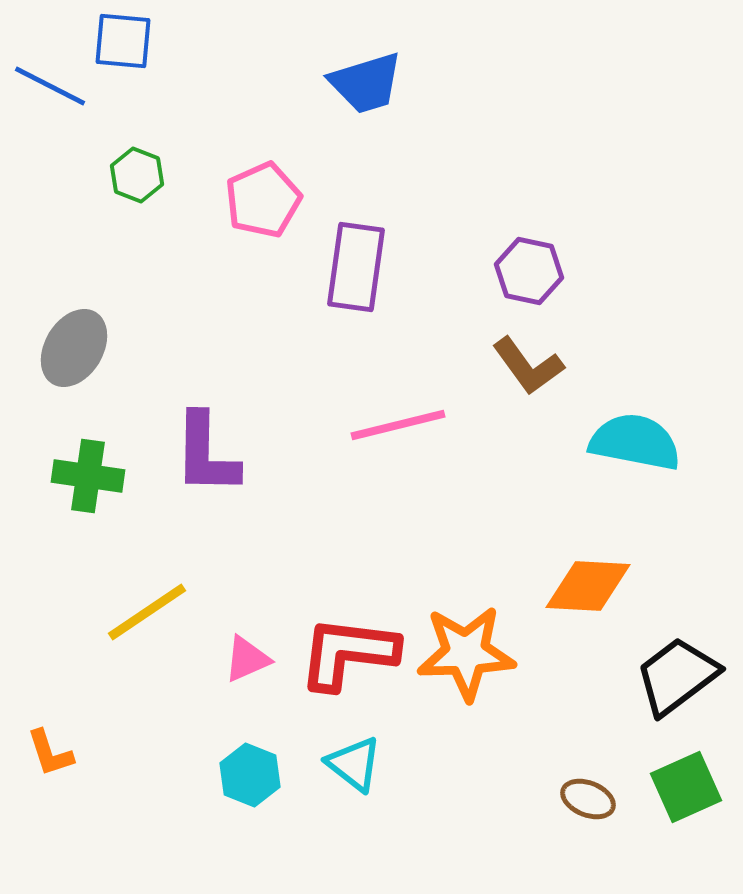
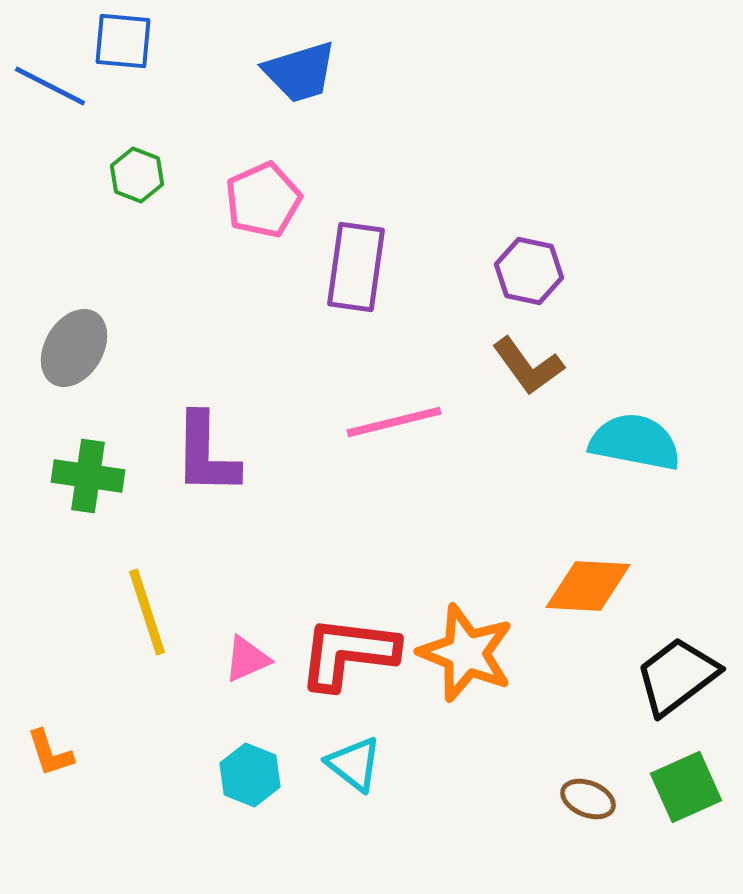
blue trapezoid: moved 66 px left, 11 px up
pink line: moved 4 px left, 3 px up
yellow line: rotated 74 degrees counterclockwise
orange star: rotated 24 degrees clockwise
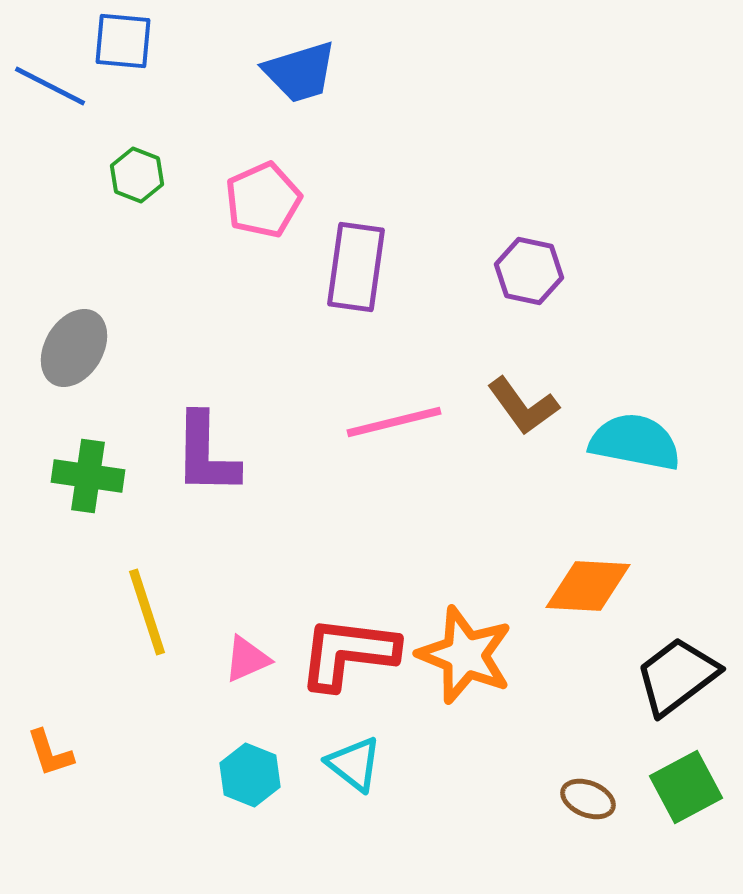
brown L-shape: moved 5 px left, 40 px down
orange star: moved 1 px left, 2 px down
green square: rotated 4 degrees counterclockwise
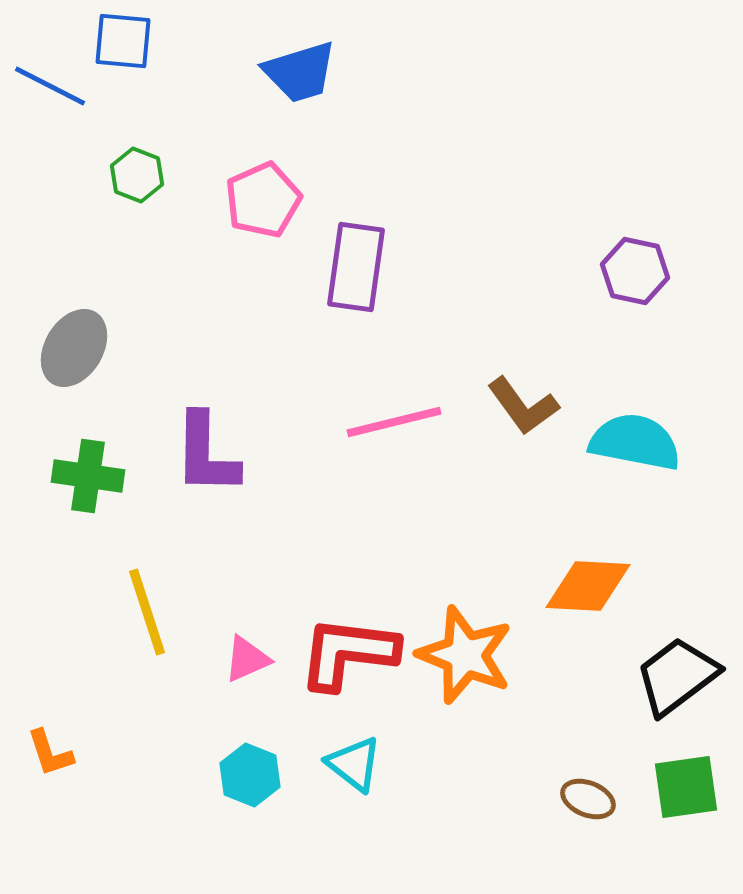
purple hexagon: moved 106 px right
green square: rotated 20 degrees clockwise
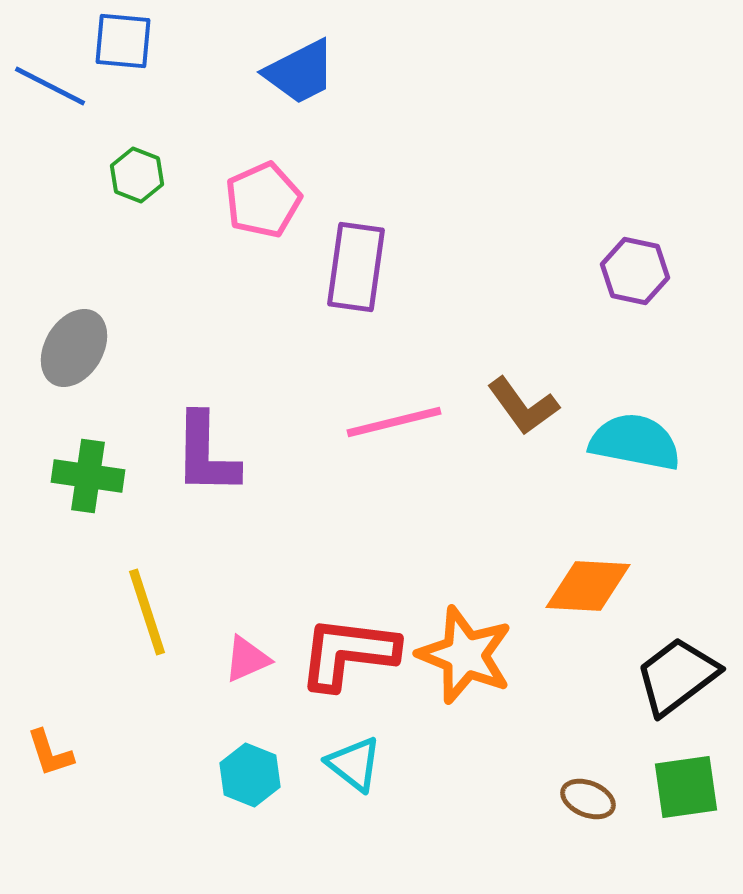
blue trapezoid: rotated 10 degrees counterclockwise
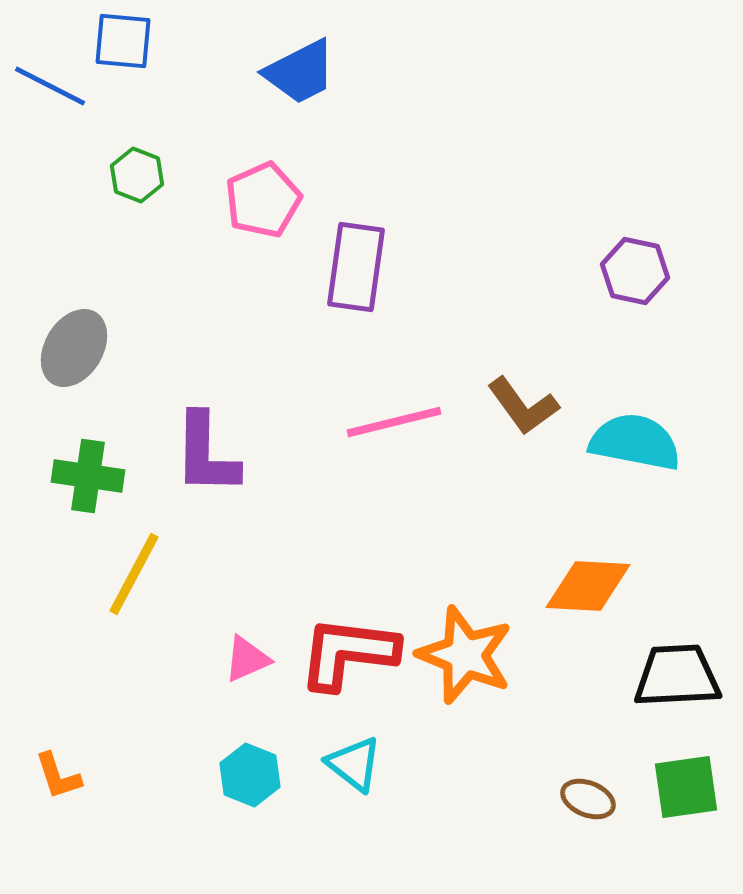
yellow line: moved 13 px left, 38 px up; rotated 46 degrees clockwise
black trapezoid: rotated 34 degrees clockwise
orange L-shape: moved 8 px right, 23 px down
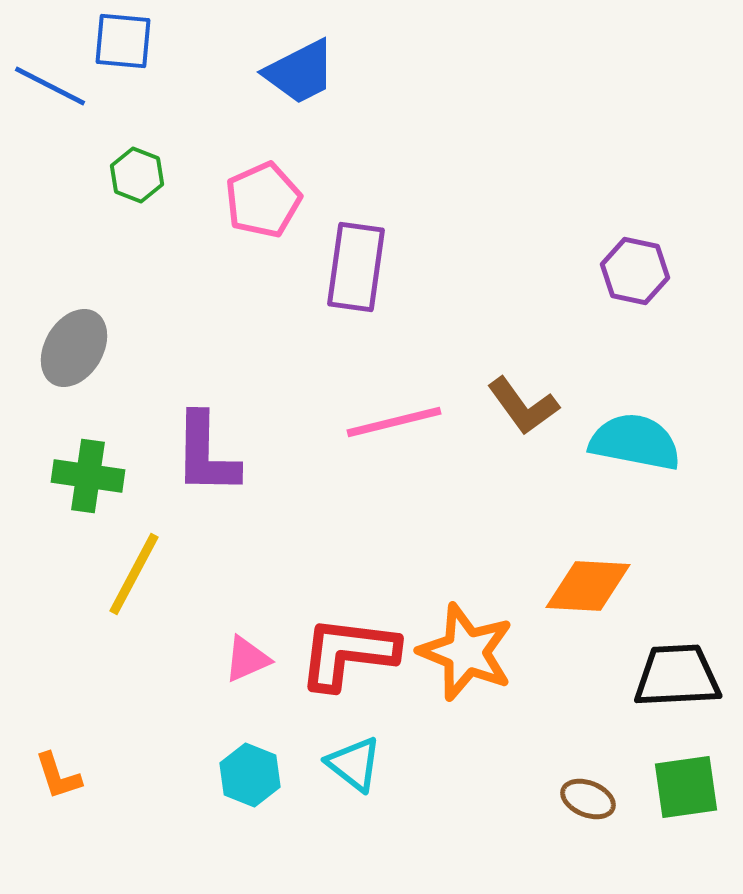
orange star: moved 1 px right, 3 px up
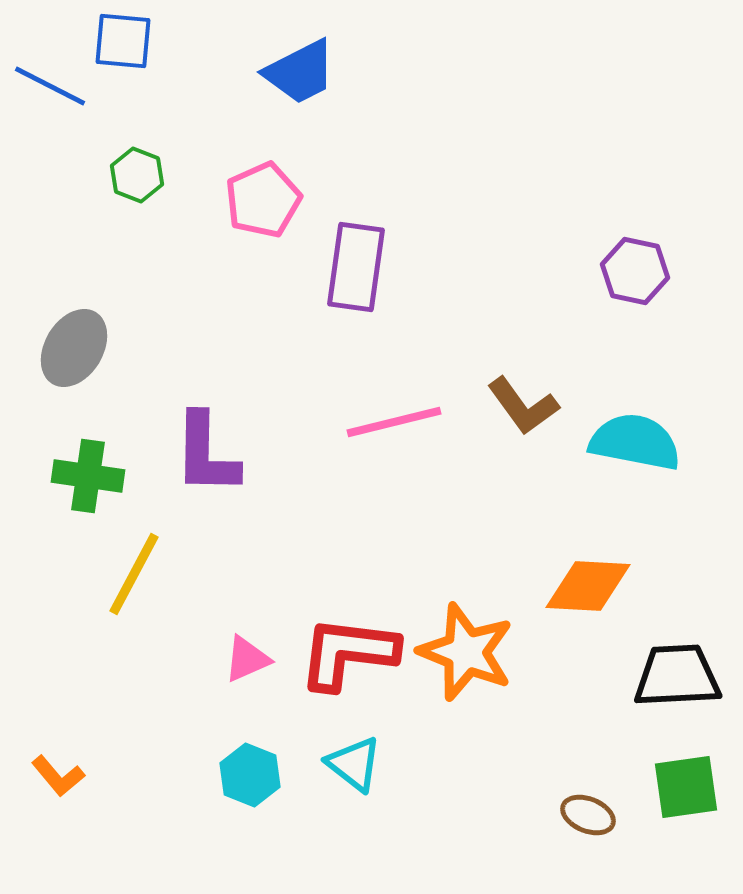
orange L-shape: rotated 22 degrees counterclockwise
brown ellipse: moved 16 px down
